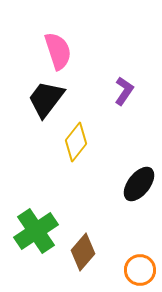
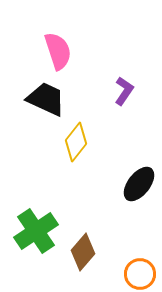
black trapezoid: rotated 78 degrees clockwise
orange circle: moved 4 px down
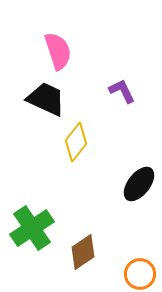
purple L-shape: moved 2 px left; rotated 60 degrees counterclockwise
green cross: moved 4 px left, 3 px up
brown diamond: rotated 15 degrees clockwise
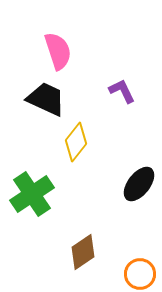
green cross: moved 34 px up
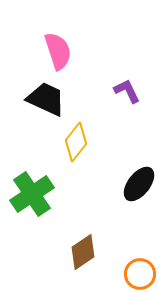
purple L-shape: moved 5 px right
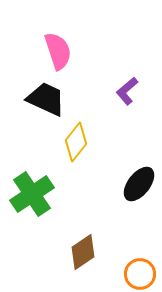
purple L-shape: rotated 104 degrees counterclockwise
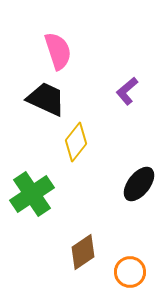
orange circle: moved 10 px left, 2 px up
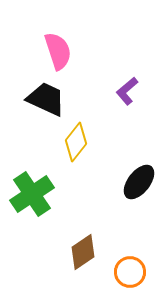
black ellipse: moved 2 px up
